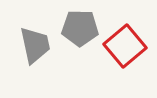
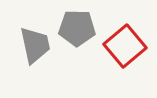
gray pentagon: moved 3 px left
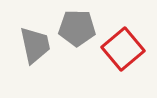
red square: moved 2 px left, 3 px down
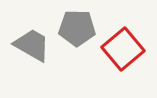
gray trapezoid: moved 3 px left; rotated 48 degrees counterclockwise
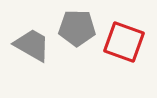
red square: moved 1 px right, 7 px up; rotated 30 degrees counterclockwise
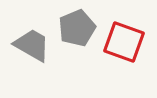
gray pentagon: rotated 24 degrees counterclockwise
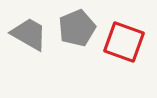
gray trapezoid: moved 3 px left, 11 px up
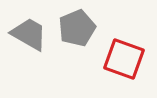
red square: moved 17 px down
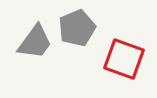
gray trapezoid: moved 6 px right, 8 px down; rotated 96 degrees clockwise
